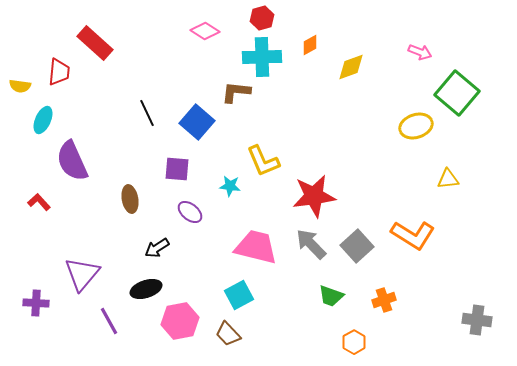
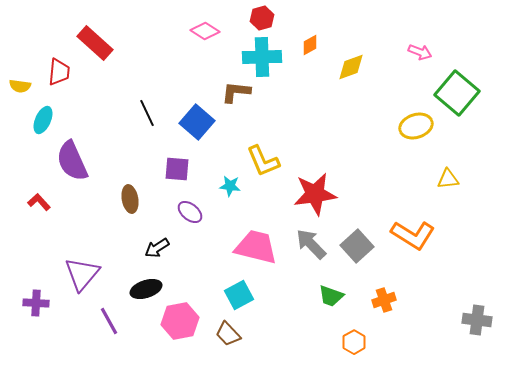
red star: moved 1 px right, 2 px up
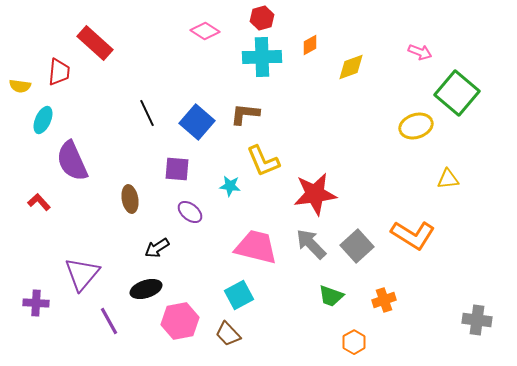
brown L-shape: moved 9 px right, 22 px down
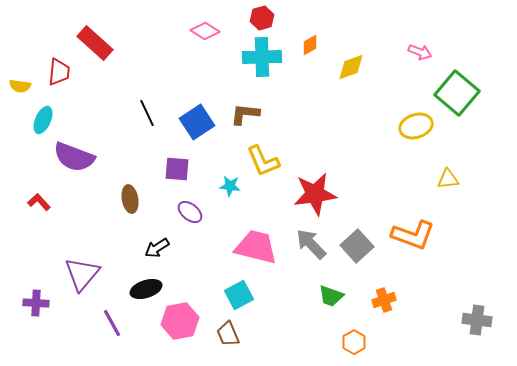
blue square: rotated 16 degrees clockwise
purple semicircle: moved 2 px right, 4 px up; rotated 45 degrees counterclockwise
orange L-shape: rotated 12 degrees counterclockwise
purple line: moved 3 px right, 2 px down
brown trapezoid: rotated 20 degrees clockwise
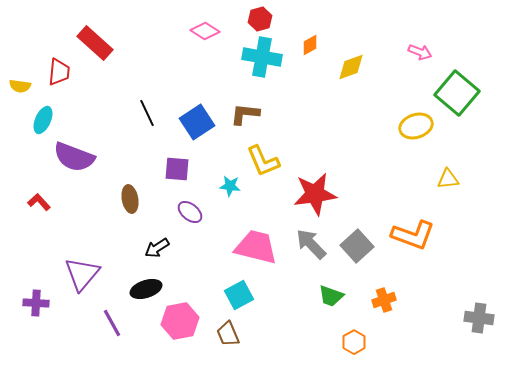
red hexagon: moved 2 px left, 1 px down
cyan cross: rotated 12 degrees clockwise
gray cross: moved 2 px right, 2 px up
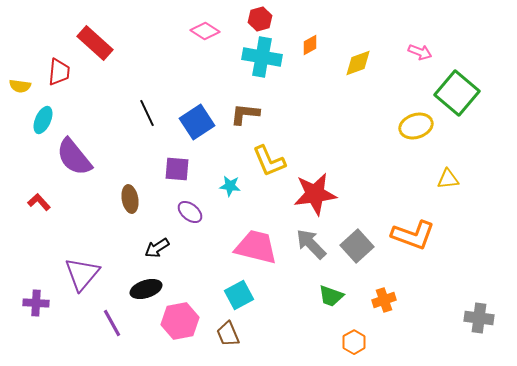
yellow diamond: moved 7 px right, 4 px up
purple semicircle: rotated 30 degrees clockwise
yellow L-shape: moved 6 px right
